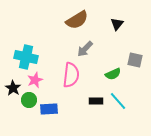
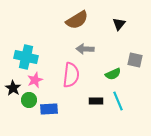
black triangle: moved 2 px right
gray arrow: rotated 48 degrees clockwise
cyan line: rotated 18 degrees clockwise
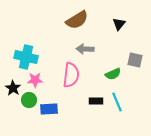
pink star: rotated 21 degrees clockwise
cyan line: moved 1 px left, 1 px down
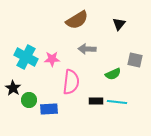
gray arrow: moved 2 px right
cyan cross: rotated 15 degrees clockwise
pink semicircle: moved 7 px down
pink star: moved 17 px right, 21 px up
cyan line: rotated 60 degrees counterclockwise
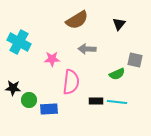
cyan cross: moved 7 px left, 15 px up
green semicircle: moved 4 px right
black star: rotated 28 degrees counterclockwise
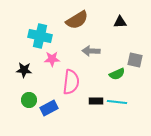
black triangle: moved 1 px right, 2 px up; rotated 48 degrees clockwise
cyan cross: moved 21 px right, 6 px up; rotated 15 degrees counterclockwise
gray arrow: moved 4 px right, 2 px down
black star: moved 11 px right, 18 px up
blue rectangle: moved 1 px up; rotated 24 degrees counterclockwise
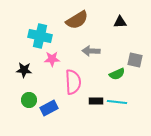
pink semicircle: moved 2 px right; rotated 10 degrees counterclockwise
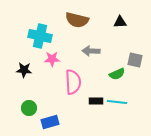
brown semicircle: rotated 45 degrees clockwise
green circle: moved 8 px down
blue rectangle: moved 1 px right, 14 px down; rotated 12 degrees clockwise
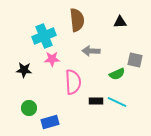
brown semicircle: rotated 110 degrees counterclockwise
cyan cross: moved 4 px right; rotated 35 degrees counterclockwise
cyan line: rotated 18 degrees clockwise
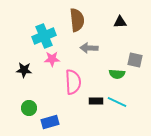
gray arrow: moved 2 px left, 3 px up
green semicircle: rotated 28 degrees clockwise
